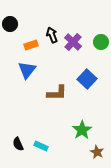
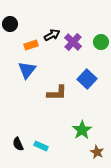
black arrow: rotated 84 degrees clockwise
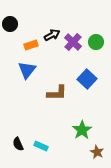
green circle: moved 5 px left
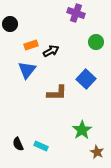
black arrow: moved 1 px left, 16 px down
purple cross: moved 3 px right, 29 px up; rotated 24 degrees counterclockwise
blue square: moved 1 px left
